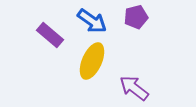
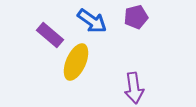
yellow ellipse: moved 16 px left, 1 px down
purple arrow: rotated 136 degrees counterclockwise
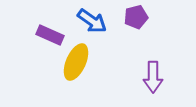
purple rectangle: rotated 16 degrees counterclockwise
purple arrow: moved 19 px right, 11 px up; rotated 8 degrees clockwise
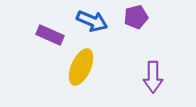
blue arrow: rotated 12 degrees counterclockwise
yellow ellipse: moved 5 px right, 5 px down
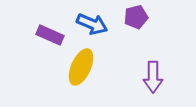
blue arrow: moved 3 px down
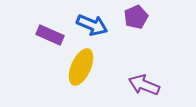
purple pentagon: rotated 10 degrees counterclockwise
blue arrow: moved 1 px down
purple arrow: moved 9 px left, 8 px down; rotated 112 degrees clockwise
